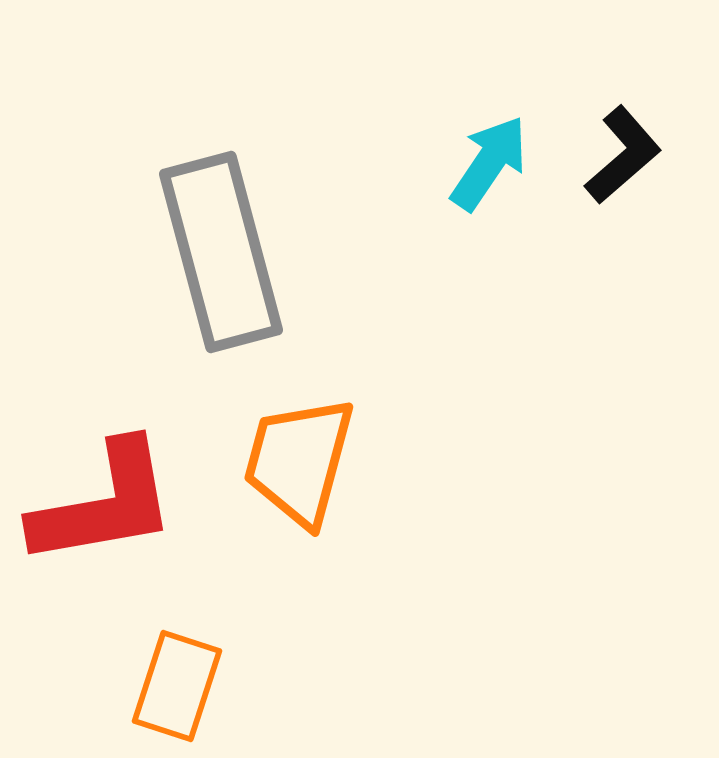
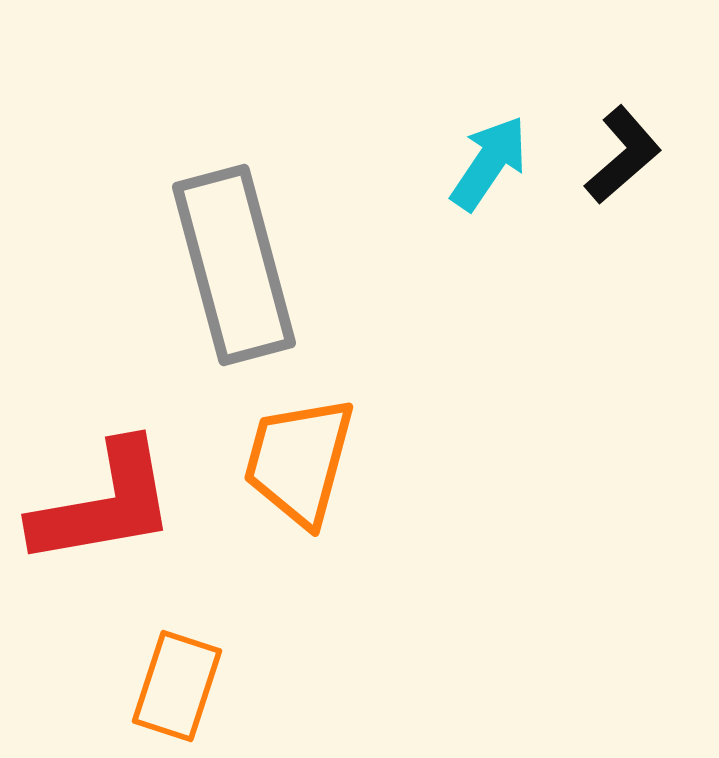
gray rectangle: moved 13 px right, 13 px down
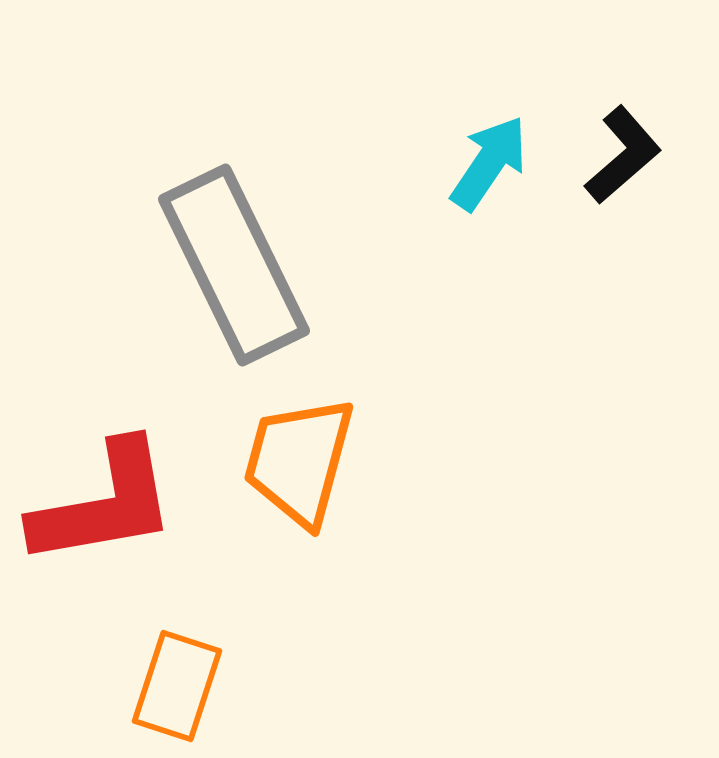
gray rectangle: rotated 11 degrees counterclockwise
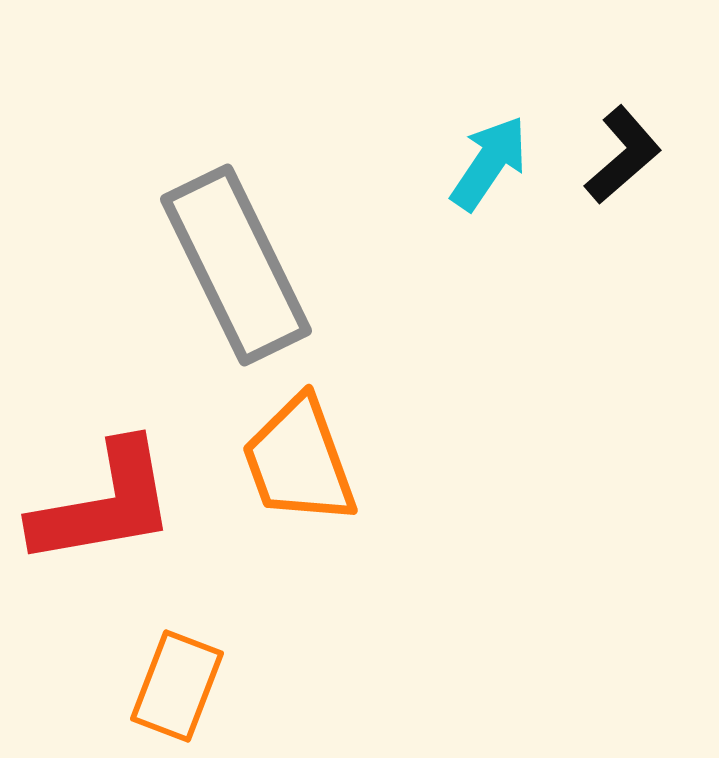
gray rectangle: moved 2 px right
orange trapezoid: rotated 35 degrees counterclockwise
orange rectangle: rotated 3 degrees clockwise
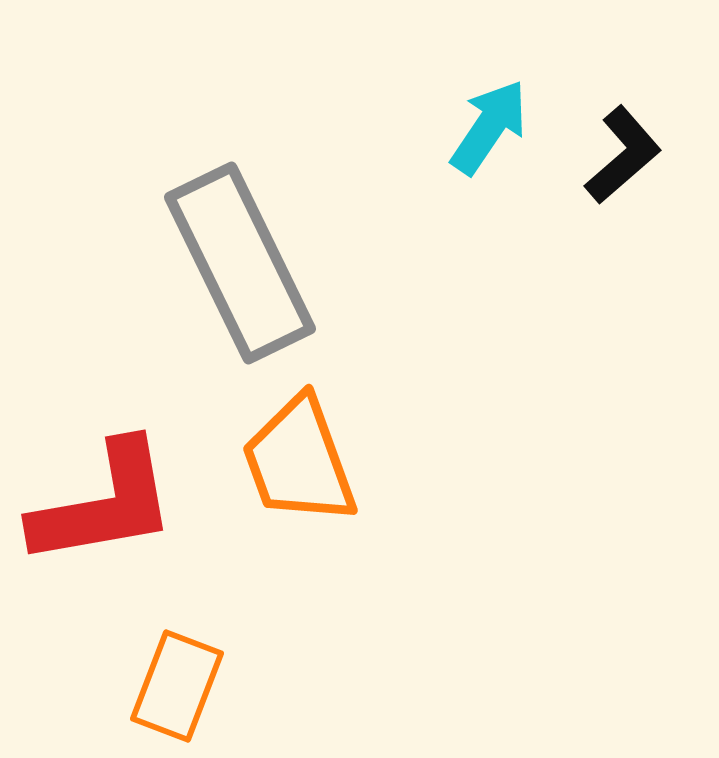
cyan arrow: moved 36 px up
gray rectangle: moved 4 px right, 2 px up
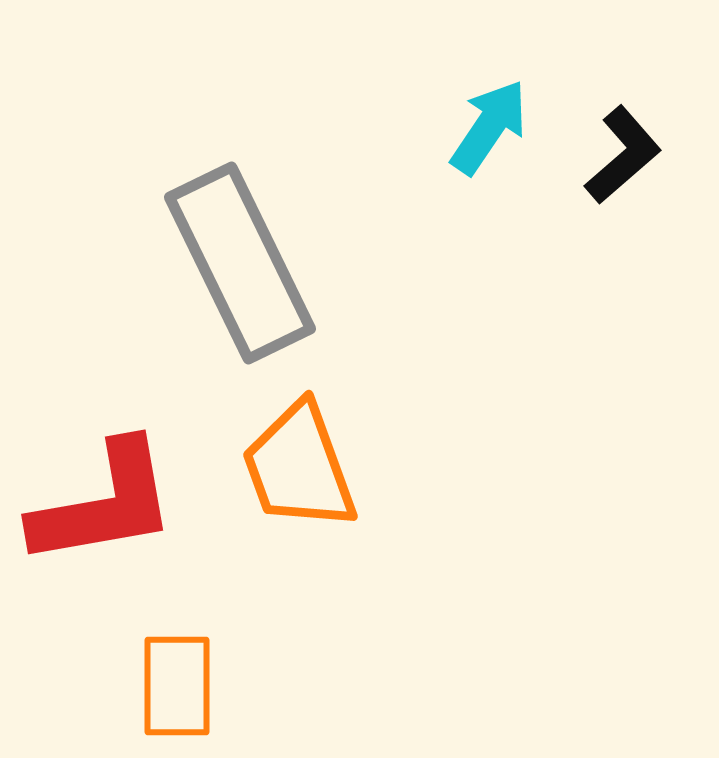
orange trapezoid: moved 6 px down
orange rectangle: rotated 21 degrees counterclockwise
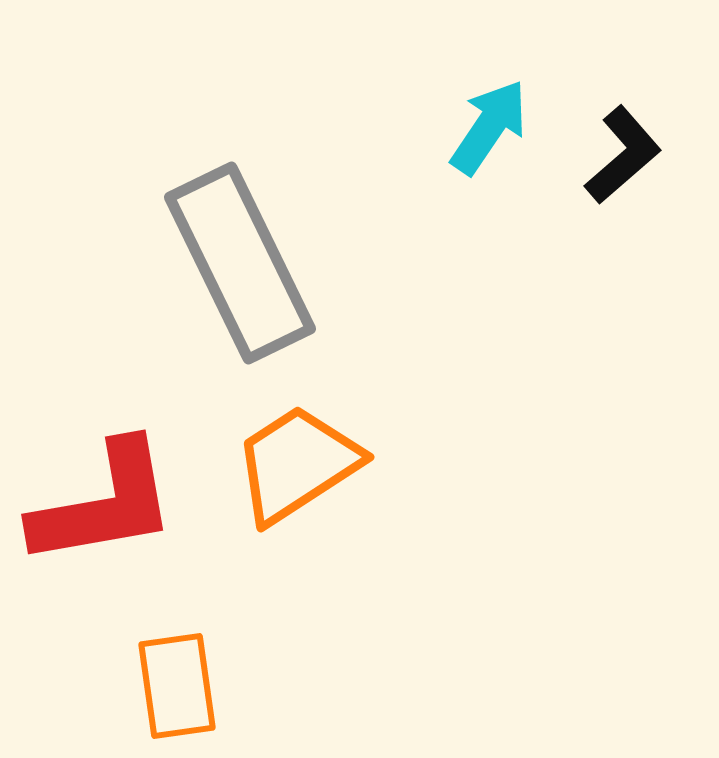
orange trapezoid: moved 2 px left, 3 px up; rotated 77 degrees clockwise
orange rectangle: rotated 8 degrees counterclockwise
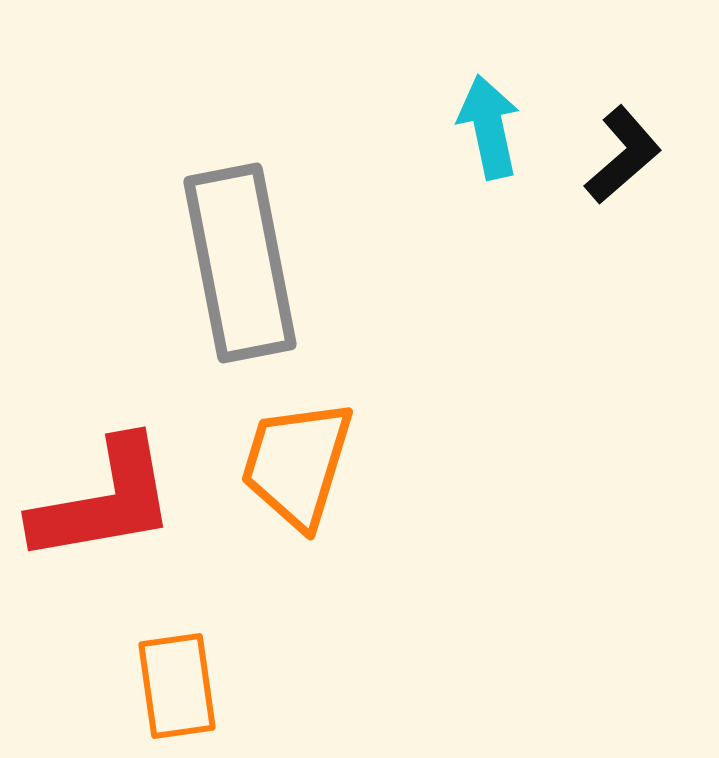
cyan arrow: rotated 46 degrees counterclockwise
gray rectangle: rotated 15 degrees clockwise
orange trapezoid: rotated 40 degrees counterclockwise
red L-shape: moved 3 px up
